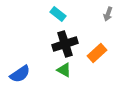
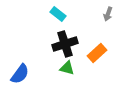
green triangle: moved 3 px right, 2 px up; rotated 14 degrees counterclockwise
blue semicircle: rotated 20 degrees counterclockwise
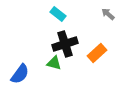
gray arrow: rotated 112 degrees clockwise
green triangle: moved 13 px left, 5 px up
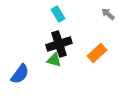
cyan rectangle: rotated 21 degrees clockwise
black cross: moved 6 px left
green triangle: moved 3 px up
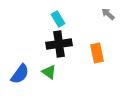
cyan rectangle: moved 5 px down
black cross: rotated 10 degrees clockwise
orange rectangle: rotated 60 degrees counterclockwise
green triangle: moved 5 px left, 12 px down; rotated 21 degrees clockwise
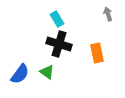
gray arrow: rotated 32 degrees clockwise
cyan rectangle: moved 1 px left
black cross: rotated 25 degrees clockwise
green triangle: moved 2 px left
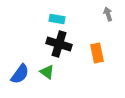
cyan rectangle: rotated 49 degrees counterclockwise
